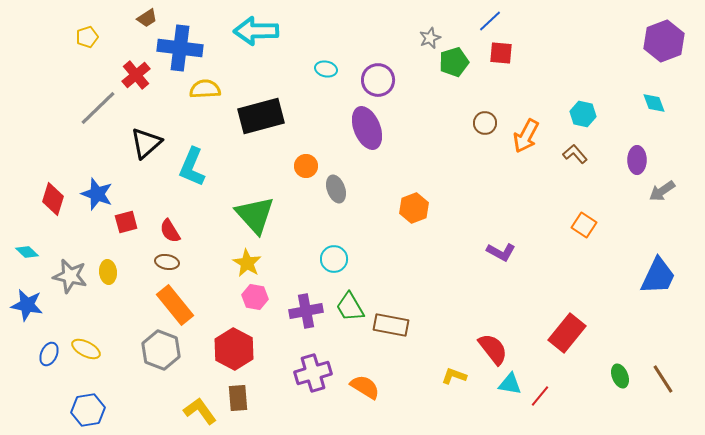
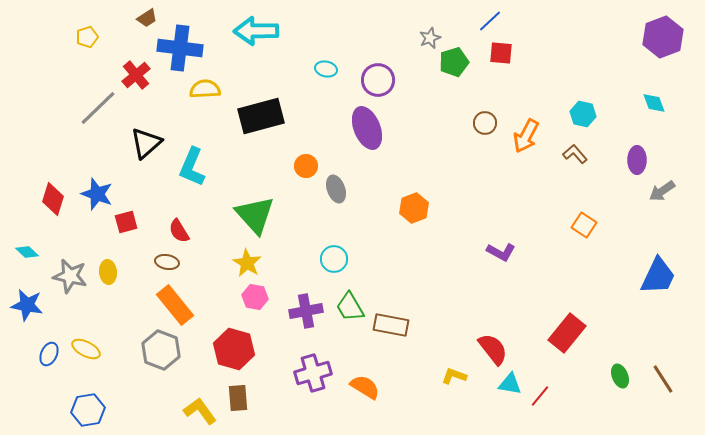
purple hexagon at (664, 41): moved 1 px left, 4 px up
red semicircle at (170, 231): moved 9 px right
red hexagon at (234, 349): rotated 12 degrees counterclockwise
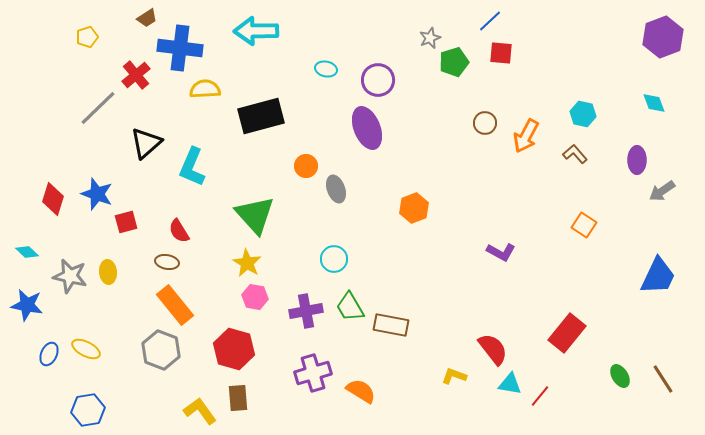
green ellipse at (620, 376): rotated 10 degrees counterclockwise
orange semicircle at (365, 387): moved 4 px left, 4 px down
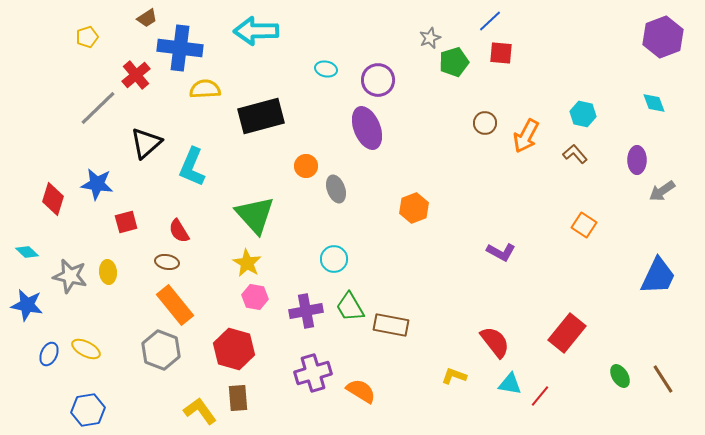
blue star at (97, 194): moved 10 px up; rotated 12 degrees counterclockwise
red semicircle at (493, 349): moved 2 px right, 7 px up
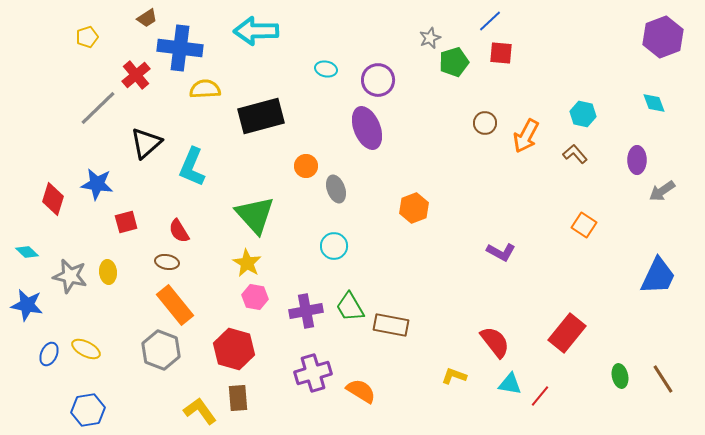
cyan circle at (334, 259): moved 13 px up
green ellipse at (620, 376): rotated 20 degrees clockwise
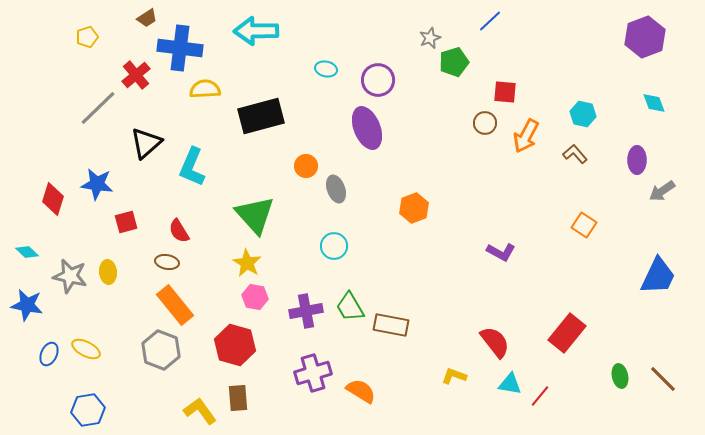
purple hexagon at (663, 37): moved 18 px left
red square at (501, 53): moved 4 px right, 39 px down
red hexagon at (234, 349): moved 1 px right, 4 px up
brown line at (663, 379): rotated 12 degrees counterclockwise
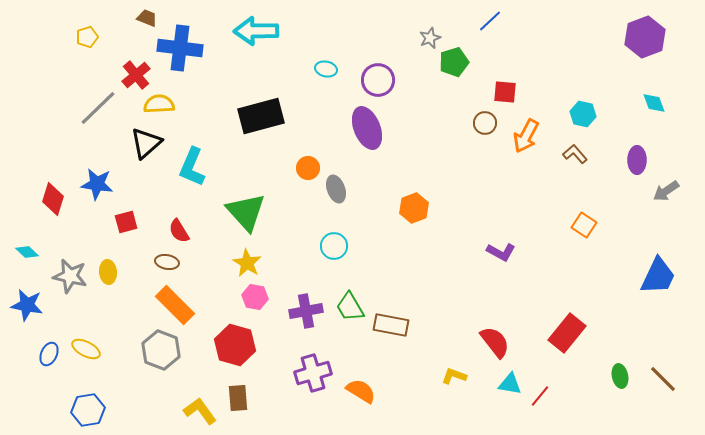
brown trapezoid at (147, 18): rotated 125 degrees counterclockwise
yellow semicircle at (205, 89): moved 46 px left, 15 px down
orange circle at (306, 166): moved 2 px right, 2 px down
gray arrow at (662, 191): moved 4 px right
green triangle at (255, 215): moved 9 px left, 3 px up
orange rectangle at (175, 305): rotated 6 degrees counterclockwise
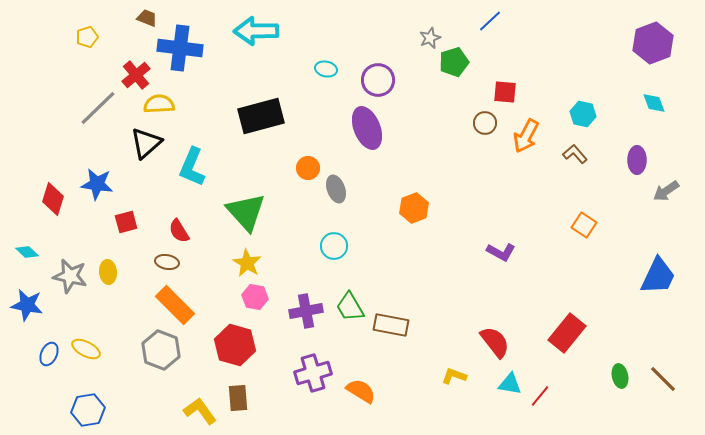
purple hexagon at (645, 37): moved 8 px right, 6 px down
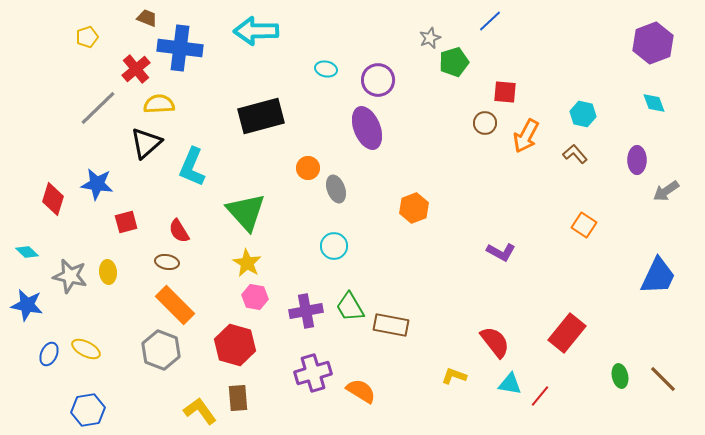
red cross at (136, 75): moved 6 px up
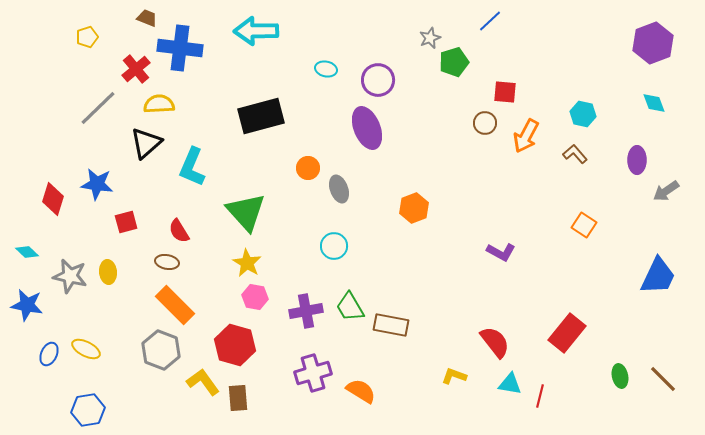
gray ellipse at (336, 189): moved 3 px right
red line at (540, 396): rotated 25 degrees counterclockwise
yellow L-shape at (200, 411): moved 3 px right, 29 px up
